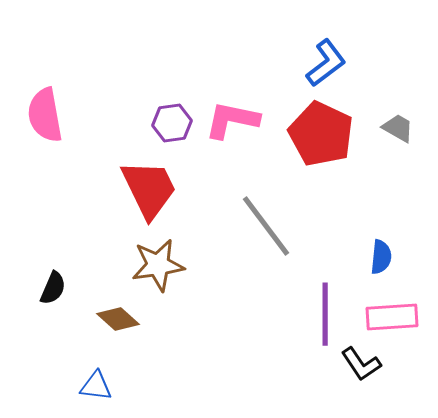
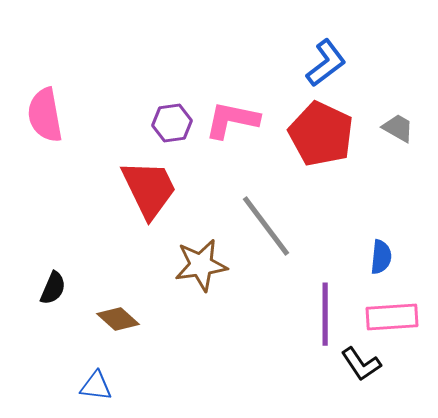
brown star: moved 43 px right
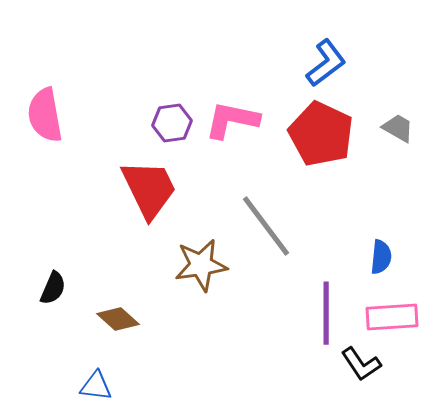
purple line: moved 1 px right, 1 px up
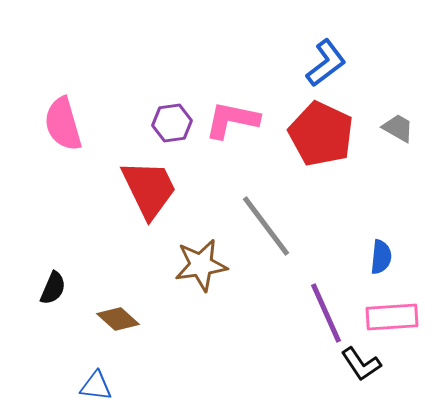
pink semicircle: moved 18 px right, 9 px down; rotated 6 degrees counterclockwise
purple line: rotated 24 degrees counterclockwise
